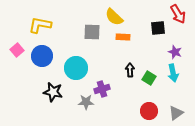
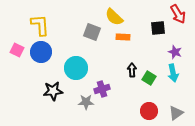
yellow L-shape: rotated 75 degrees clockwise
gray square: rotated 18 degrees clockwise
pink square: rotated 24 degrees counterclockwise
blue circle: moved 1 px left, 4 px up
black arrow: moved 2 px right
black star: moved 1 px up; rotated 18 degrees counterclockwise
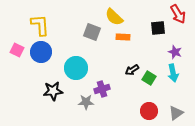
black arrow: rotated 120 degrees counterclockwise
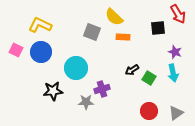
yellow L-shape: rotated 60 degrees counterclockwise
pink square: moved 1 px left
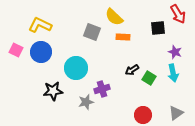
gray star: rotated 14 degrees counterclockwise
red circle: moved 6 px left, 4 px down
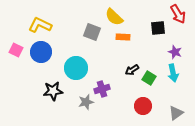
red circle: moved 9 px up
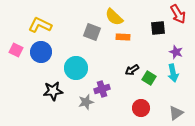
purple star: moved 1 px right
red circle: moved 2 px left, 2 px down
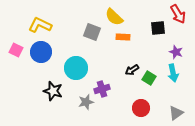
black star: rotated 24 degrees clockwise
